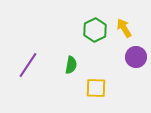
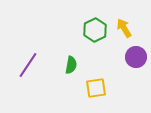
yellow square: rotated 10 degrees counterclockwise
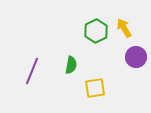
green hexagon: moved 1 px right, 1 px down
purple line: moved 4 px right, 6 px down; rotated 12 degrees counterclockwise
yellow square: moved 1 px left
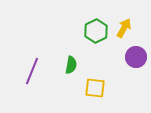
yellow arrow: rotated 60 degrees clockwise
yellow square: rotated 15 degrees clockwise
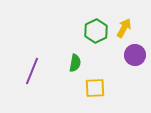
purple circle: moved 1 px left, 2 px up
green semicircle: moved 4 px right, 2 px up
yellow square: rotated 10 degrees counterclockwise
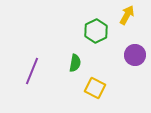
yellow arrow: moved 3 px right, 13 px up
yellow square: rotated 30 degrees clockwise
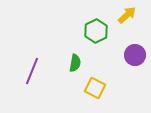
yellow arrow: rotated 18 degrees clockwise
